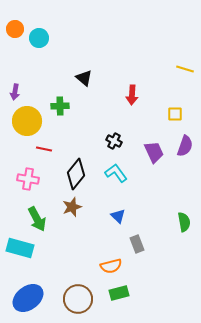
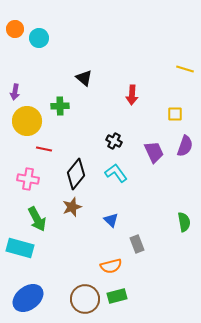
blue triangle: moved 7 px left, 4 px down
green rectangle: moved 2 px left, 3 px down
brown circle: moved 7 px right
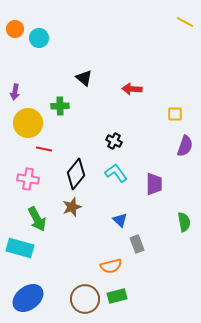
yellow line: moved 47 px up; rotated 12 degrees clockwise
red arrow: moved 6 px up; rotated 90 degrees clockwise
yellow circle: moved 1 px right, 2 px down
purple trapezoid: moved 32 px down; rotated 25 degrees clockwise
blue triangle: moved 9 px right
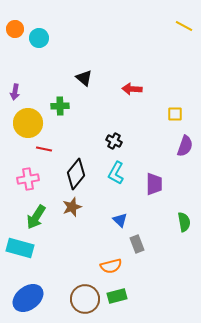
yellow line: moved 1 px left, 4 px down
cyan L-shape: rotated 115 degrees counterclockwise
pink cross: rotated 20 degrees counterclockwise
green arrow: moved 1 px left, 2 px up; rotated 60 degrees clockwise
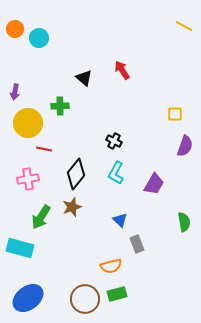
red arrow: moved 10 px left, 19 px up; rotated 54 degrees clockwise
purple trapezoid: rotated 30 degrees clockwise
green arrow: moved 5 px right
green rectangle: moved 2 px up
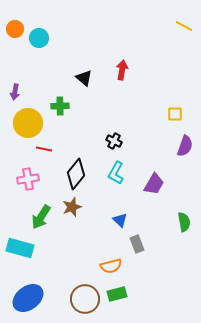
red arrow: rotated 42 degrees clockwise
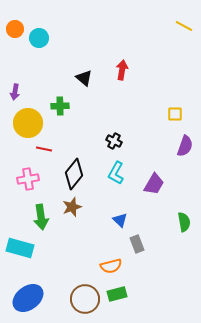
black diamond: moved 2 px left
green arrow: rotated 40 degrees counterclockwise
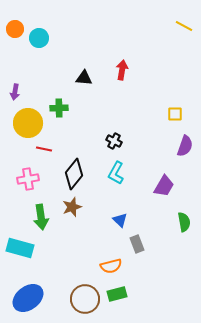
black triangle: rotated 36 degrees counterclockwise
green cross: moved 1 px left, 2 px down
purple trapezoid: moved 10 px right, 2 px down
